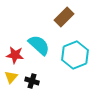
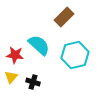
cyan hexagon: rotated 8 degrees clockwise
black cross: moved 1 px right, 1 px down
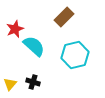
cyan semicircle: moved 5 px left, 1 px down
red star: moved 26 px up; rotated 30 degrees counterclockwise
yellow triangle: moved 1 px left, 7 px down
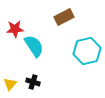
brown rectangle: rotated 18 degrees clockwise
red star: rotated 18 degrees clockwise
cyan semicircle: rotated 15 degrees clockwise
cyan hexagon: moved 12 px right, 4 px up
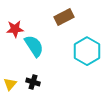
cyan hexagon: rotated 16 degrees counterclockwise
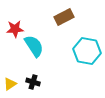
cyan hexagon: rotated 20 degrees counterclockwise
yellow triangle: rotated 16 degrees clockwise
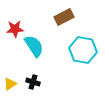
cyan hexagon: moved 4 px left, 1 px up
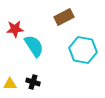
yellow triangle: rotated 32 degrees clockwise
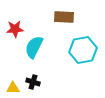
brown rectangle: rotated 30 degrees clockwise
cyan semicircle: moved 1 px down; rotated 120 degrees counterclockwise
cyan hexagon: rotated 20 degrees counterclockwise
yellow triangle: moved 3 px right, 4 px down
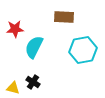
black cross: rotated 16 degrees clockwise
yellow triangle: rotated 16 degrees clockwise
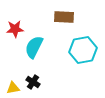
yellow triangle: rotated 24 degrees counterclockwise
